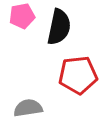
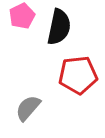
pink pentagon: rotated 15 degrees counterclockwise
gray semicircle: rotated 40 degrees counterclockwise
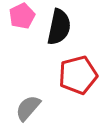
red pentagon: rotated 9 degrees counterclockwise
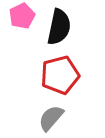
red pentagon: moved 18 px left
gray semicircle: moved 23 px right, 10 px down
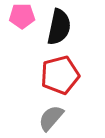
pink pentagon: rotated 25 degrees clockwise
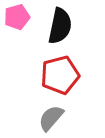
pink pentagon: moved 5 px left, 1 px down; rotated 15 degrees counterclockwise
black semicircle: moved 1 px right, 1 px up
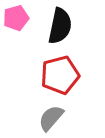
pink pentagon: moved 1 px left, 1 px down
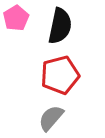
pink pentagon: rotated 15 degrees counterclockwise
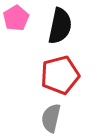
gray semicircle: rotated 28 degrees counterclockwise
